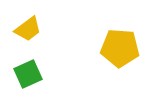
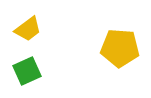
green square: moved 1 px left, 3 px up
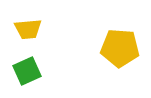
yellow trapezoid: rotated 32 degrees clockwise
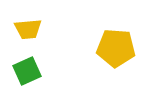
yellow pentagon: moved 4 px left
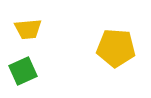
green square: moved 4 px left
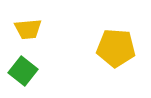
green square: rotated 28 degrees counterclockwise
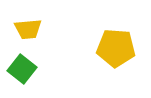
green square: moved 1 px left, 2 px up
